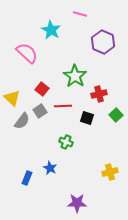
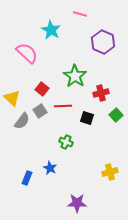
red cross: moved 2 px right, 1 px up
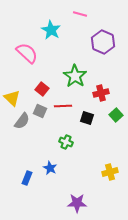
gray square: rotated 32 degrees counterclockwise
